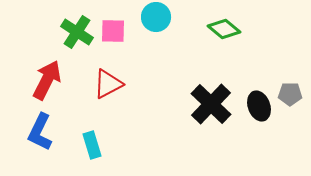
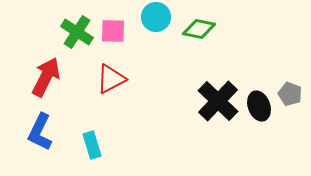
green diamond: moved 25 px left; rotated 28 degrees counterclockwise
red arrow: moved 1 px left, 3 px up
red triangle: moved 3 px right, 5 px up
gray pentagon: rotated 20 degrees clockwise
black cross: moved 7 px right, 3 px up
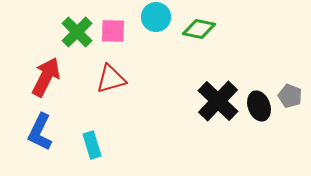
green cross: rotated 12 degrees clockwise
red triangle: rotated 12 degrees clockwise
gray pentagon: moved 2 px down
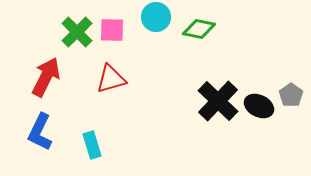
pink square: moved 1 px left, 1 px up
gray pentagon: moved 1 px right, 1 px up; rotated 15 degrees clockwise
black ellipse: rotated 44 degrees counterclockwise
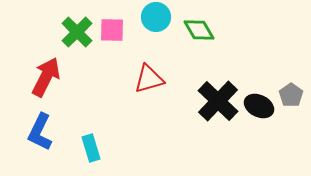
green diamond: moved 1 px down; rotated 48 degrees clockwise
red triangle: moved 38 px right
cyan rectangle: moved 1 px left, 3 px down
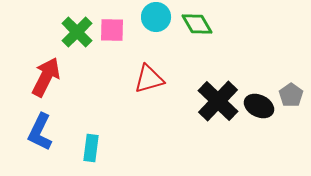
green diamond: moved 2 px left, 6 px up
cyan rectangle: rotated 24 degrees clockwise
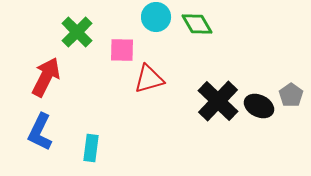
pink square: moved 10 px right, 20 px down
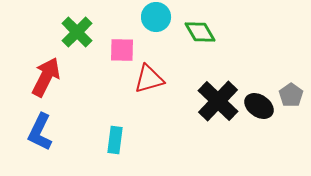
green diamond: moved 3 px right, 8 px down
black ellipse: rotated 8 degrees clockwise
cyan rectangle: moved 24 px right, 8 px up
